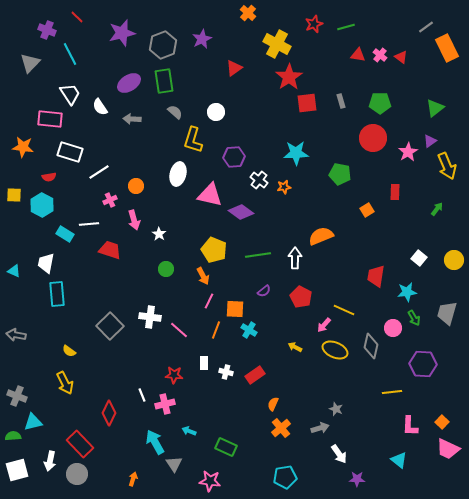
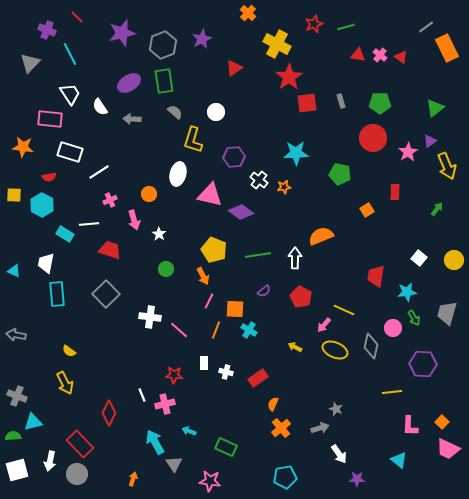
orange circle at (136, 186): moved 13 px right, 8 px down
gray square at (110, 326): moved 4 px left, 32 px up
red rectangle at (255, 375): moved 3 px right, 3 px down
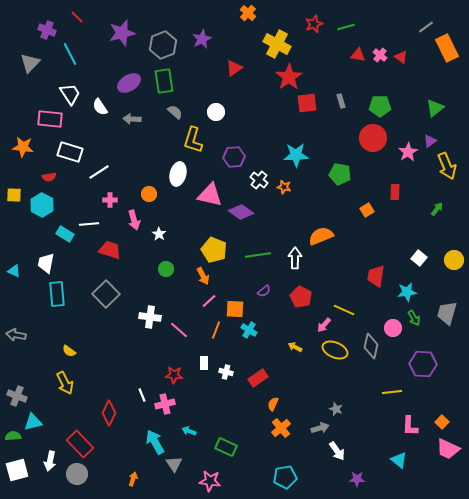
green pentagon at (380, 103): moved 3 px down
cyan star at (296, 153): moved 2 px down
orange star at (284, 187): rotated 24 degrees clockwise
pink cross at (110, 200): rotated 24 degrees clockwise
pink line at (209, 301): rotated 21 degrees clockwise
white arrow at (339, 454): moved 2 px left, 3 px up
